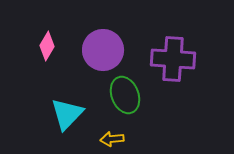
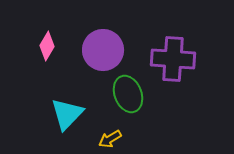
green ellipse: moved 3 px right, 1 px up
yellow arrow: moved 2 px left; rotated 25 degrees counterclockwise
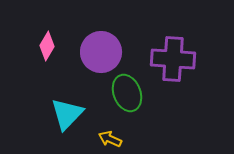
purple circle: moved 2 px left, 2 px down
green ellipse: moved 1 px left, 1 px up
yellow arrow: rotated 55 degrees clockwise
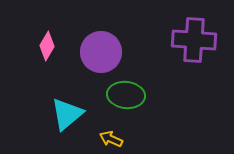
purple cross: moved 21 px right, 19 px up
green ellipse: moved 1 px left, 2 px down; rotated 63 degrees counterclockwise
cyan triangle: rotated 6 degrees clockwise
yellow arrow: moved 1 px right
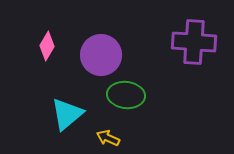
purple cross: moved 2 px down
purple circle: moved 3 px down
yellow arrow: moved 3 px left, 1 px up
